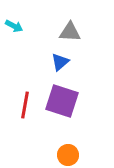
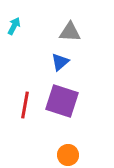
cyan arrow: rotated 90 degrees counterclockwise
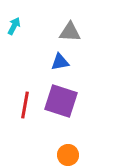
blue triangle: rotated 30 degrees clockwise
purple square: moved 1 px left
